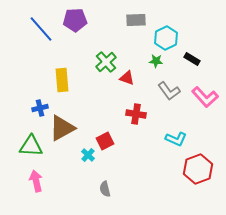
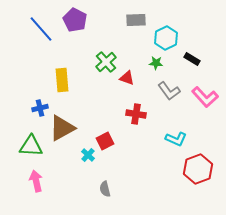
purple pentagon: rotated 30 degrees clockwise
green star: moved 2 px down
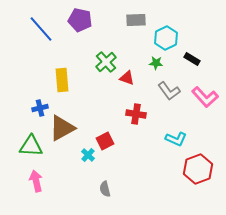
purple pentagon: moved 5 px right; rotated 15 degrees counterclockwise
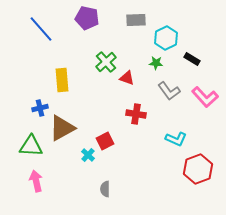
purple pentagon: moved 7 px right, 2 px up
gray semicircle: rotated 14 degrees clockwise
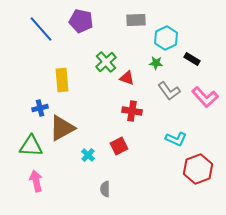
purple pentagon: moved 6 px left, 3 px down
red cross: moved 4 px left, 3 px up
red square: moved 14 px right, 5 px down
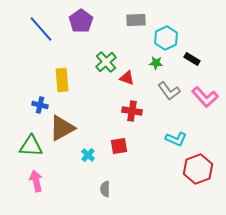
purple pentagon: rotated 25 degrees clockwise
blue cross: moved 3 px up; rotated 28 degrees clockwise
red square: rotated 18 degrees clockwise
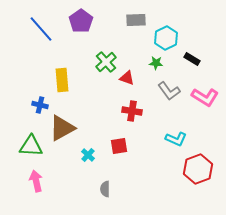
pink L-shape: rotated 16 degrees counterclockwise
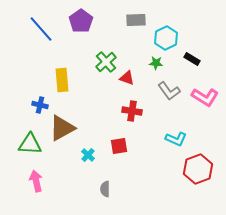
green triangle: moved 1 px left, 2 px up
